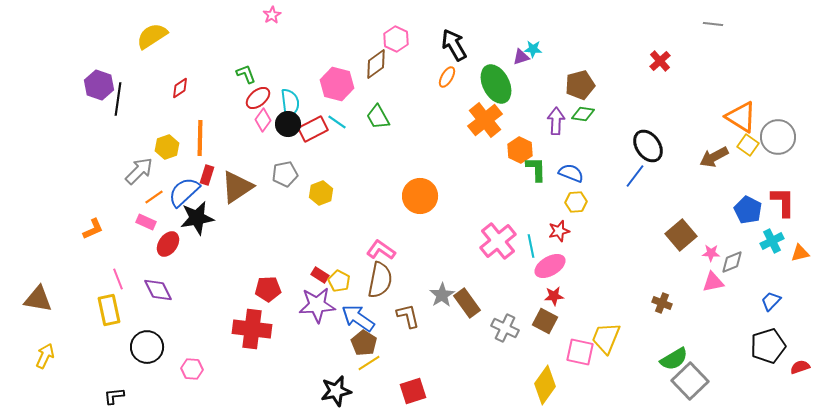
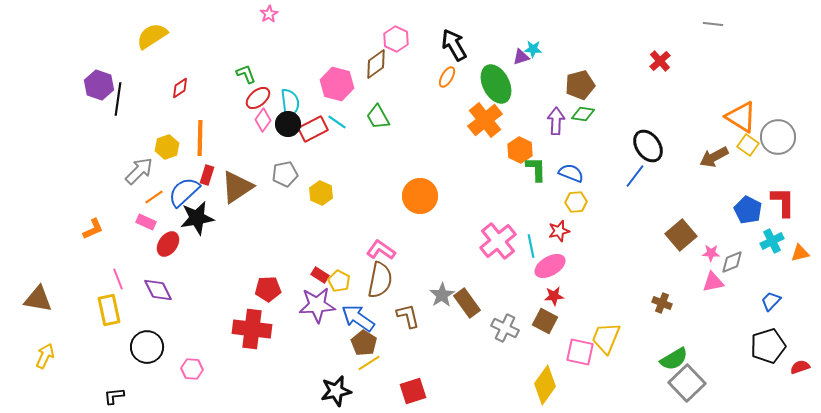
pink star at (272, 15): moved 3 px left, 1 px up
yellow hexagon at (321, 193): rotated 15 degrees counterclockwise
gray square at (690, 381): moved 3 px left, 2 px down
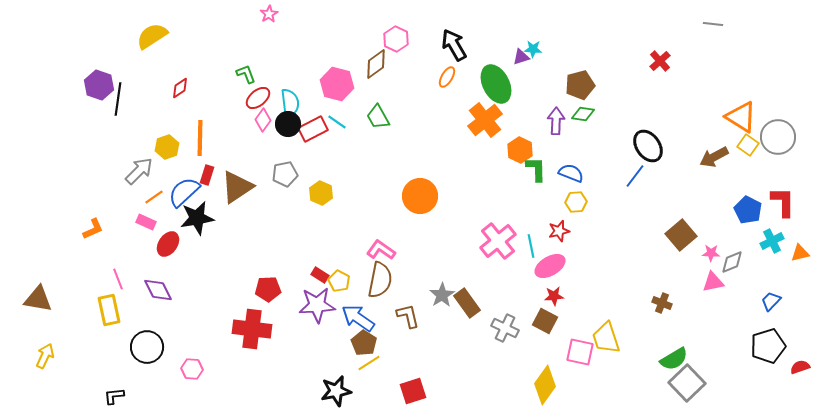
yellow trapezoid at (606, 338): rotated 40 degrees counterclockwise
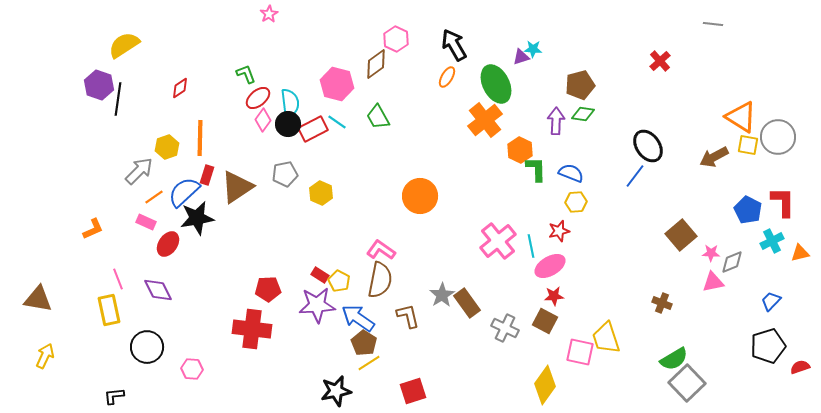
yellow semicircle at (152, 36): moved 28 px left, 9 px down
yellow square at (748, 145): rotated 25 degrees counterclockwise
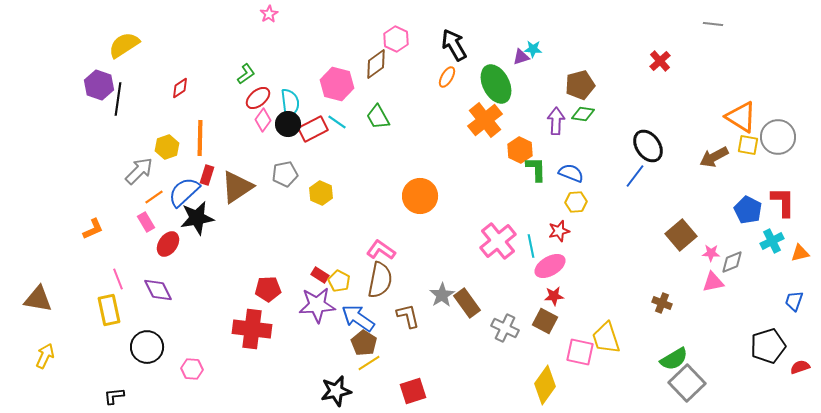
green L-shape at (246, 74): rotated 75 degrees clockwise
pink rectangle at (146, 222): rotated 36 degrees clockwise
blue trapezoid at (771, 301): moved 23 px right; rotated 25 degrees counterclockwise
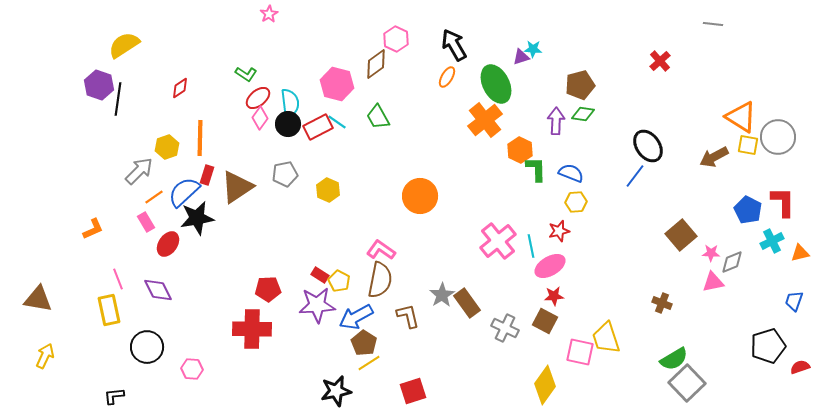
green L-shape at (246, 74): rotated 70 degrees clockwise
pink diamond at (263, 120): moved 3 px left, 2 px up
red rectangle at (313, 129): moved 5 px right, 2 px up
yellow hexagon at (321, 193): moved 7 px right, 3 px up
blue arrow at (358, 318): moved 2 px left, 1 px up; rotated 64 degrees counterclockwise
red cross at (252, 329): rotated 6 degrees counterclockwise
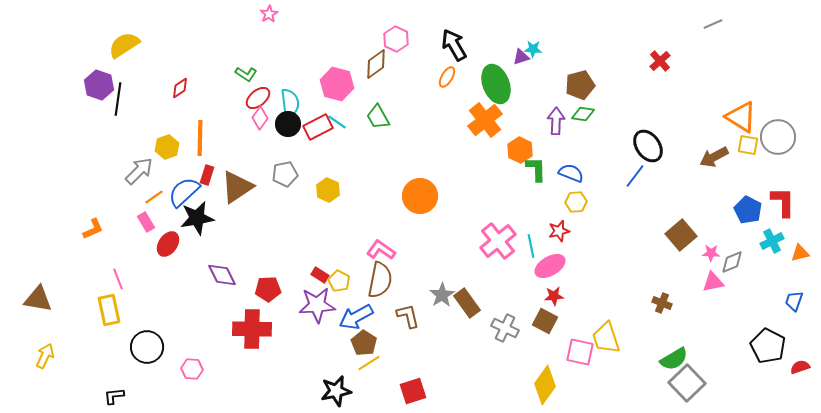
gray line at (713, 24): rotated 30 degrees counterclockwise
green ellipse at (496, 84): rotated 6 degrees clockwise
purple diamond at (158, 290): moved 64 px right, 15 px up
black pentagon at (768, 346): rotated 28 degrees counterclockwise
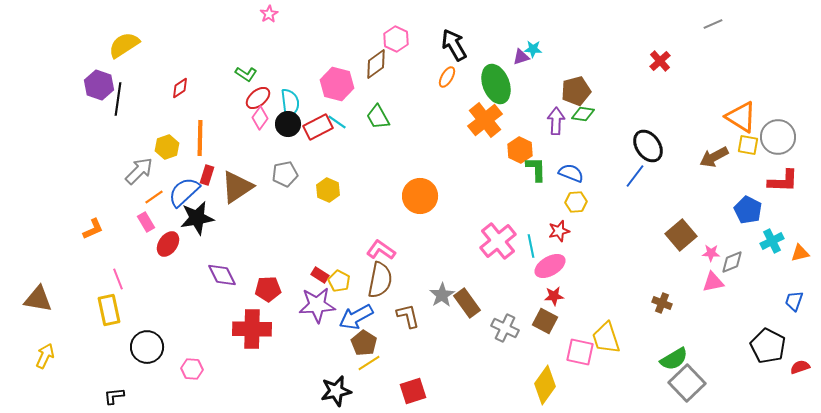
brown pentagon at (580, 85): moved 4 px left, 6 px down
red L-shape at (783, 202): moved 21 px up; rotated 92 degrees clockwise
